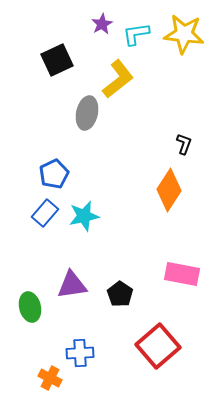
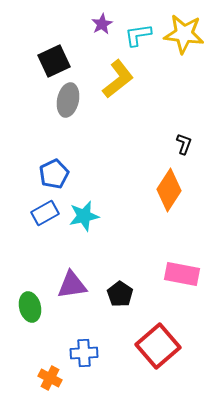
cyan L-shape: moved 2 px right, 1 px down
black square: moved 3 px left, 1 px down
gray ellipse: moved 19 px left, 13 px up
blue rectangle: rotated 20 degrees clockwise
blue cross: moved 4 px right
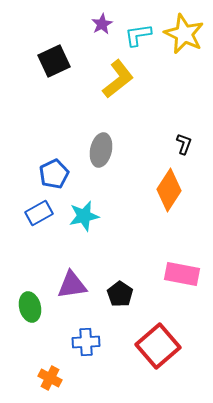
yellow star: rotated 18 degrees clockwise
gray ellipse: moved 33 px right, 50 px down
blue rectangle: moved 6 px left
blue cross: moved 2 px right, 11 px up
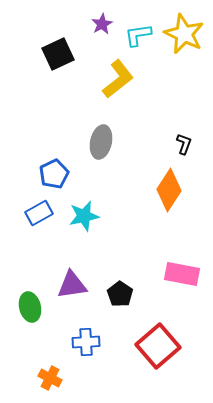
black square: moved 4 px right, 7 px up
gray ellipse: moved 8 px up
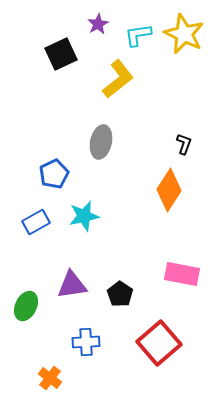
purple star: moved 4 px left
black square: moved 3 px right
blue rectangle: moved 3 px left, 9 px down
green ellipse: moved 4 px left, 1 px up; rotated 40 degrees clockwise
red square: moved 1 px right, 3 px up
orange cross: rotated 10 degrees clockwise
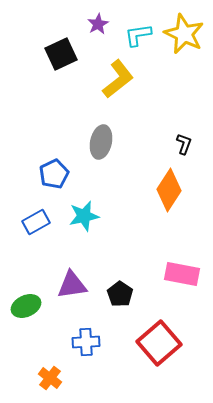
green ellipse: rotated 40 degrees clockwise
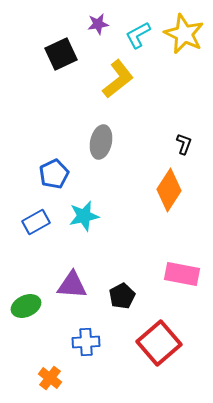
purple star: rotated 20 degrees clockwise
cyan L-shape: rotated 20 degrees counterclockwise
purple triangle: rotated 12 degrees clockwise
black pentagon: moved 2 px right, 2 px down; rotated 10 degrees clockwise
